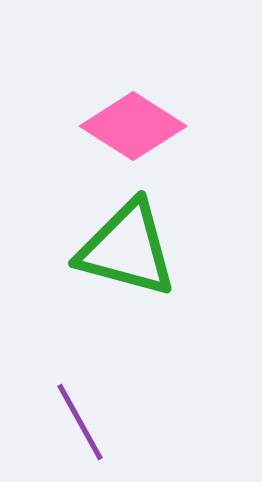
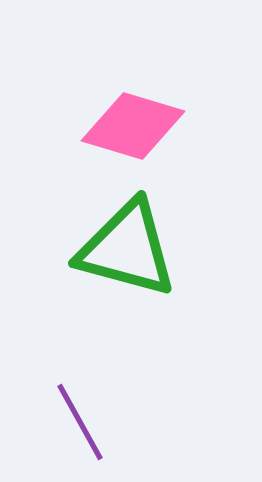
pink diamond: rotated 16 degrees counterclockwise
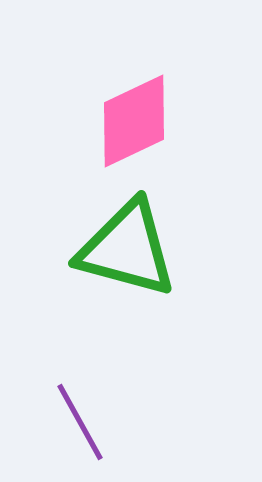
pink diamond: moved 1 px right, 5 px up; rotated 42 degrees counterclockwise
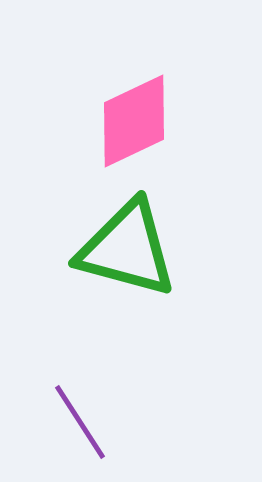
purple line: rotated 4 degrees counterclockwise
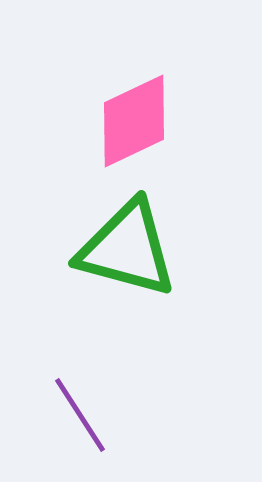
purple line: moved 7 px up
